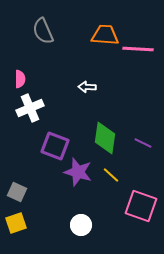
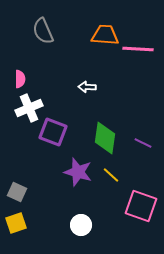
white cross: moved 1 px left
purple square: moved 2 px left, 14 px up
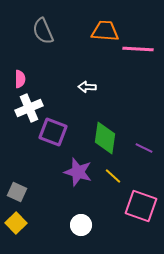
orange trapezoid: moved 4 px up
purple line: moved 1 px right, 5 px down
yellow line: moved 2 px right, 1 px down
yellow square: rotated 25 degrees counterclockwise
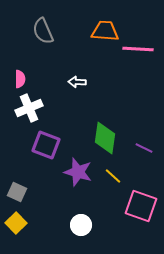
white arrow: moved 10 px left, 5 px up
purple square: moved 7 px left, 13 px down
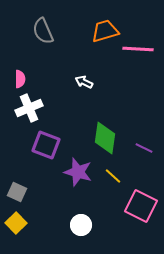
orange trapezoid: rotated 20 degrees counterclockwise
white arrow: moved 7 px right; rotated 24 degrees clockwise
pink square: rotated 8 degrees clockwise
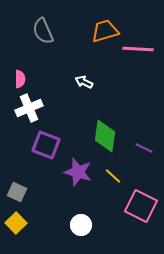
green diamond: moved 2 px up
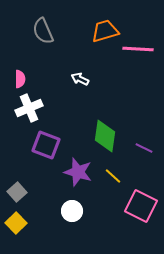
white arrow: moved 4 px left, 3 px up
gray square: rotated 24 degrees clockwise
white circle: moved 9 px left, 14 px up
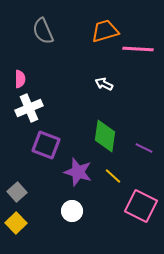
white arrow: moved 24 px right, 5 px down
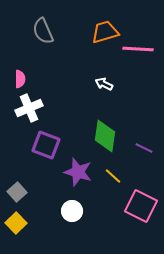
orange trapezoid: moved 1 px down
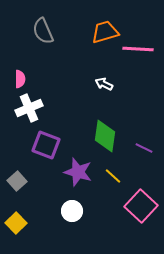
gray square: moved 11 px up
pink square: rotated 16 degrees clockwise
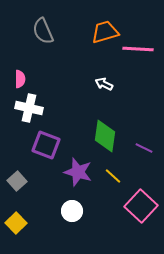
white cross: rotated 36 degrees clockwise
